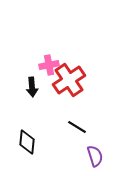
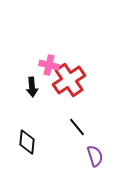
pink cross: rotated 24 degrees clockwise
black line: rotated 18 degrees clockwise
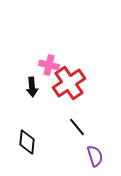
red cross: moved 3 px down
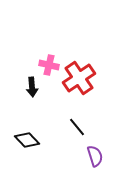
red cross: moved 10 px right, 5 px up
black diamond: moved 2 px up; rotated 50 degrees counterclockwise
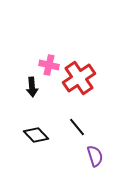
black diamond: moved 9 px right, 5 px up
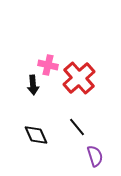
pink cross: moved 1 px left
red cross: rotated 8 degrees counterclockwise
black arrow: moved 1 px right, 2 px up
black diamond: rotated 20 degrees clockwise
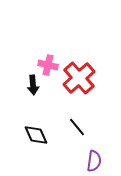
purple semicircle: moved 1 px left, 5 px down; rotated 25 degrees clockwise
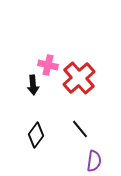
black line: moved 3 px right, 2 px down
black diamond: rotated 60 degrees clockwise
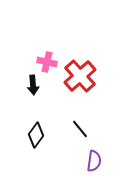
pink cross: moved 1 px left, 3 px up
red cross: moved 1 px right, 2 px up
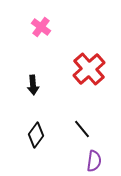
pink cross: moved 6 px left, 35 px up; rotated 24 degrees clockwise
red cross: moved 9 px right, 7 px up
black line: moved 2 px right
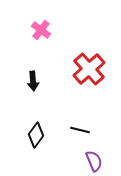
pink cross: moved 3 px down
black arrow: moved 4 px up
black line: moved 2 px left, 1 px down; rotated 36 degrees counterclockwise
purple semicircle: rotated 30 degrees counterclockwise
